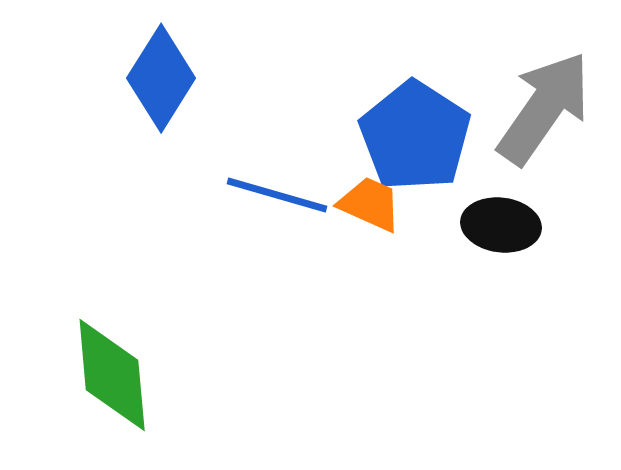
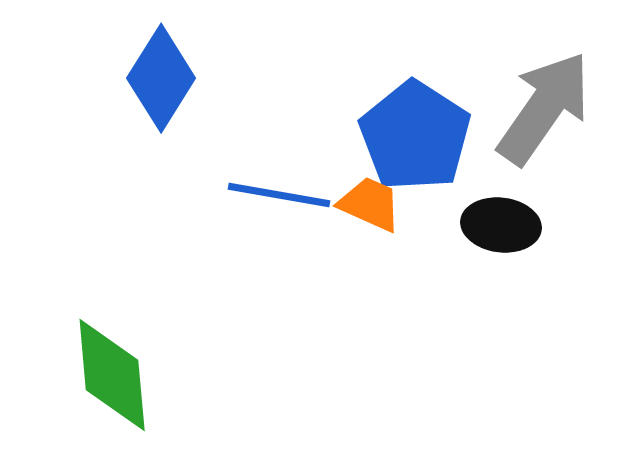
blue line: moved 2 px right; rotated 6 degrees counterclockwise
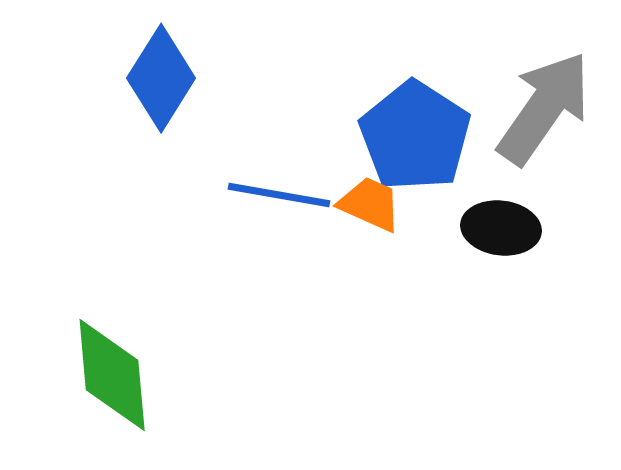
black ellipse: moved 3 px down
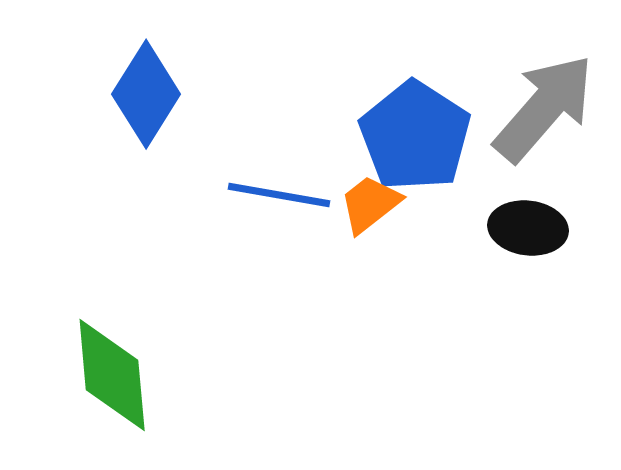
blue diamond: moved 15 px left, 16 px down
gray arrow: rotated 6 degrees clockwise
orange trapezoid: rotated 62 degrees counterclockwise
black ellipse: moved 27 px right
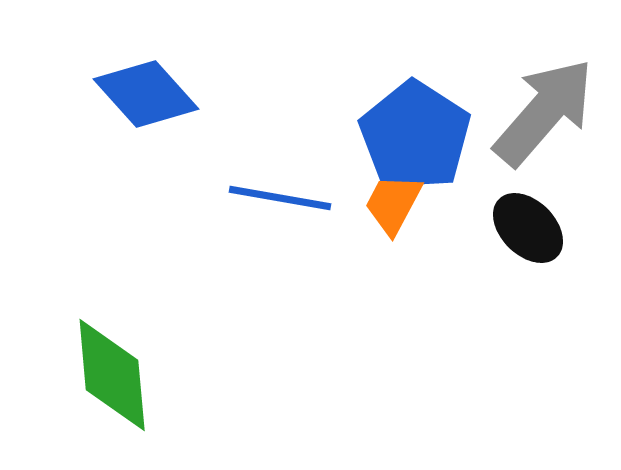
blue diamond: rotated 74 degrees counterclockwise
gray arrow: moved 4 px down
blue line: moved 1 px right, 3 px down
orange trapezoid: moved 23 px right; rotated 24 degrees counterclockwise
black ellipse: rotated 38 degrees clockwise
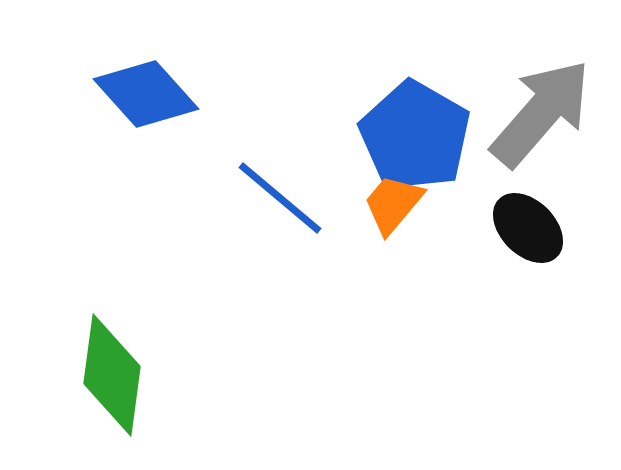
gray arrow: moved 3 px left, 1 px down
blue pentagon: rotated 3 degrees counterclockwise
blue line: rotated 30 degrees clockwise
orange trapezoid: rotated 12 degrees clockwise
green diamond: rotated 13 degrees clockwise
